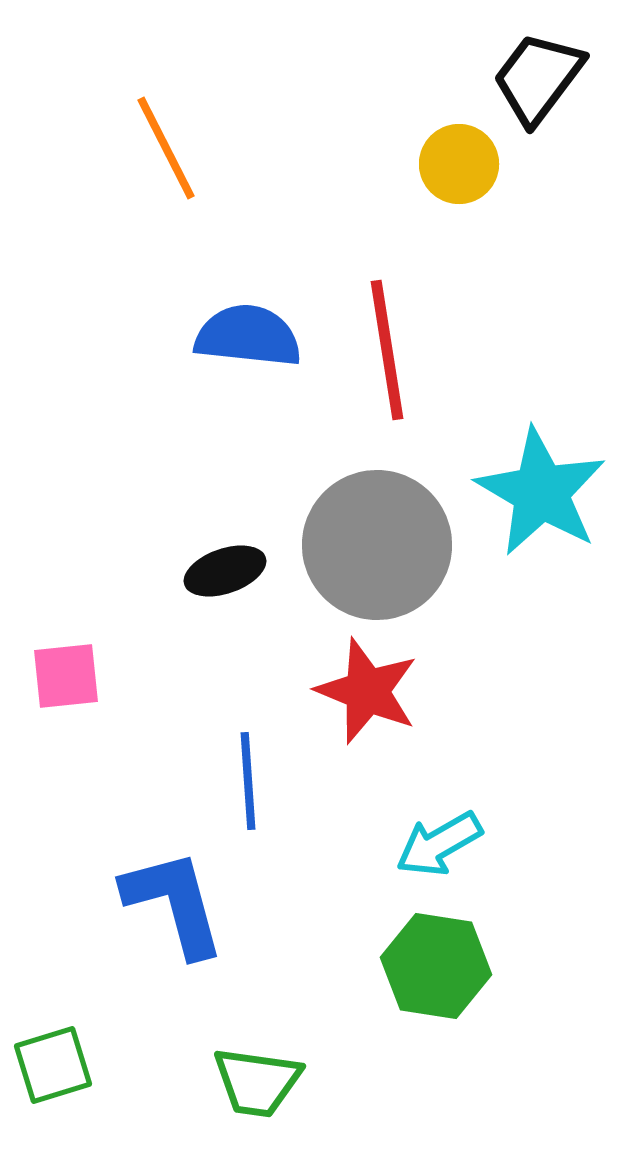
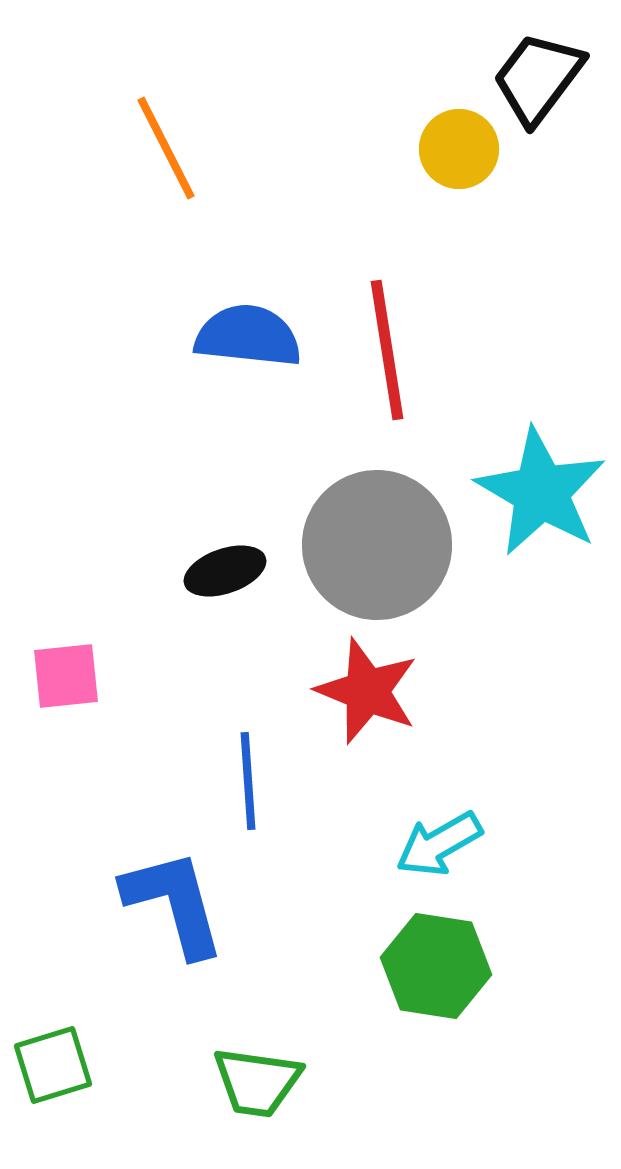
yellow circle: moved 15 px up
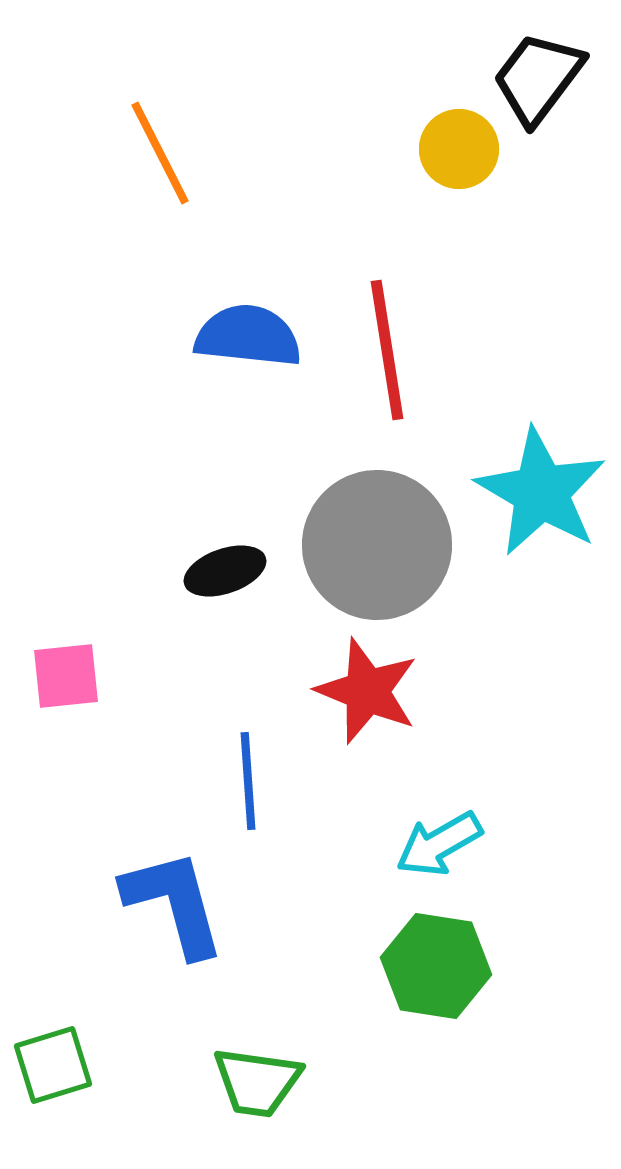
orange line: moved 6 px left, 5 px down
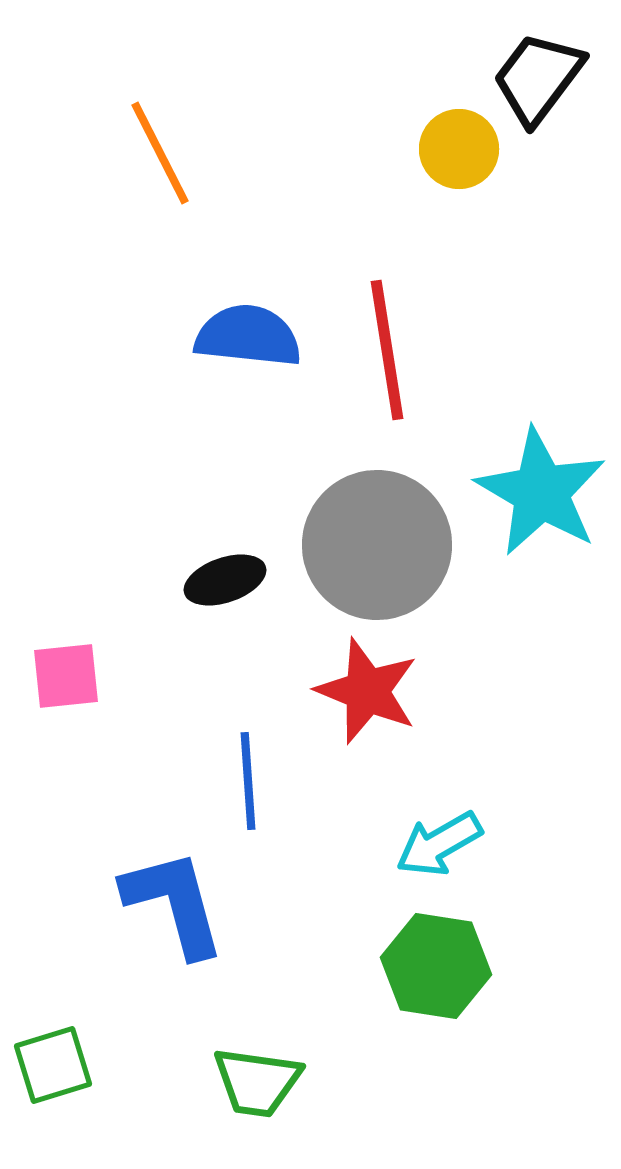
black ellipse: moved 9 px down
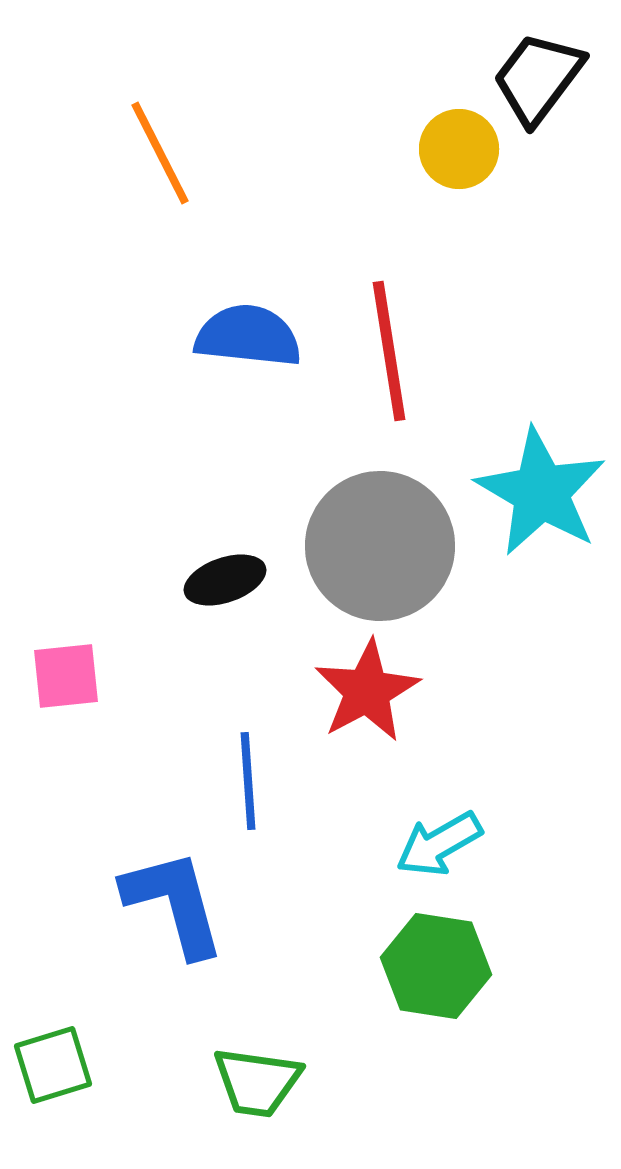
red line: moved 2 px right, 1 px down
gray circle: moved 3 px right, 1 px down
red star: rotated 22 degrees clockwise
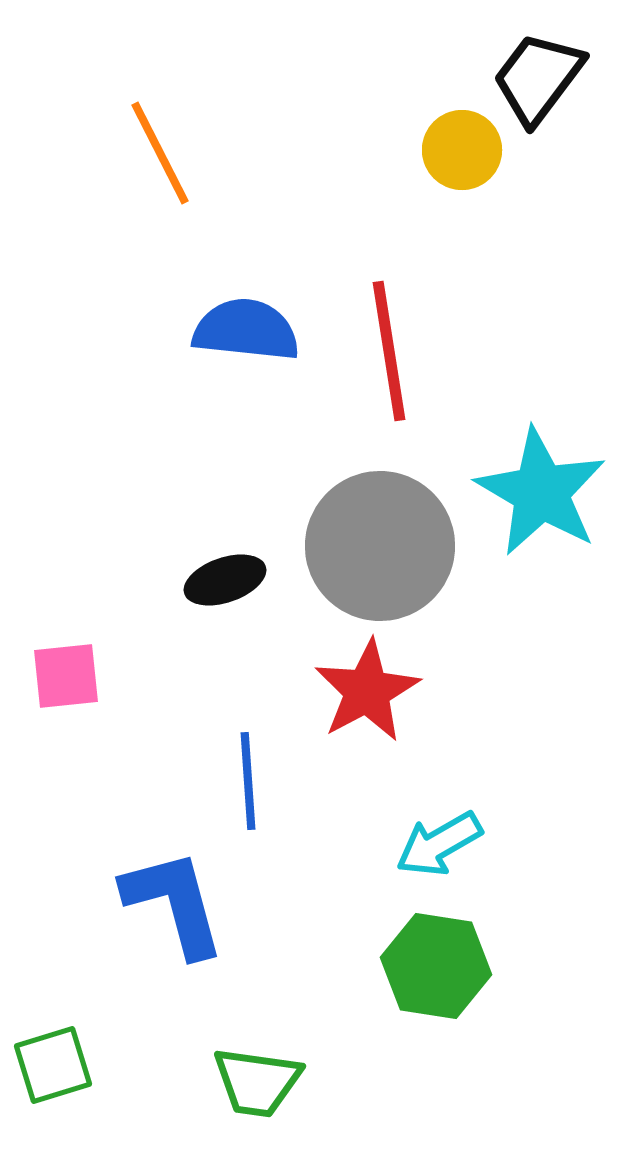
yellow circle: moved 3 px right, 1 px down
blue semicircle: moved 2 px left, 6 px up
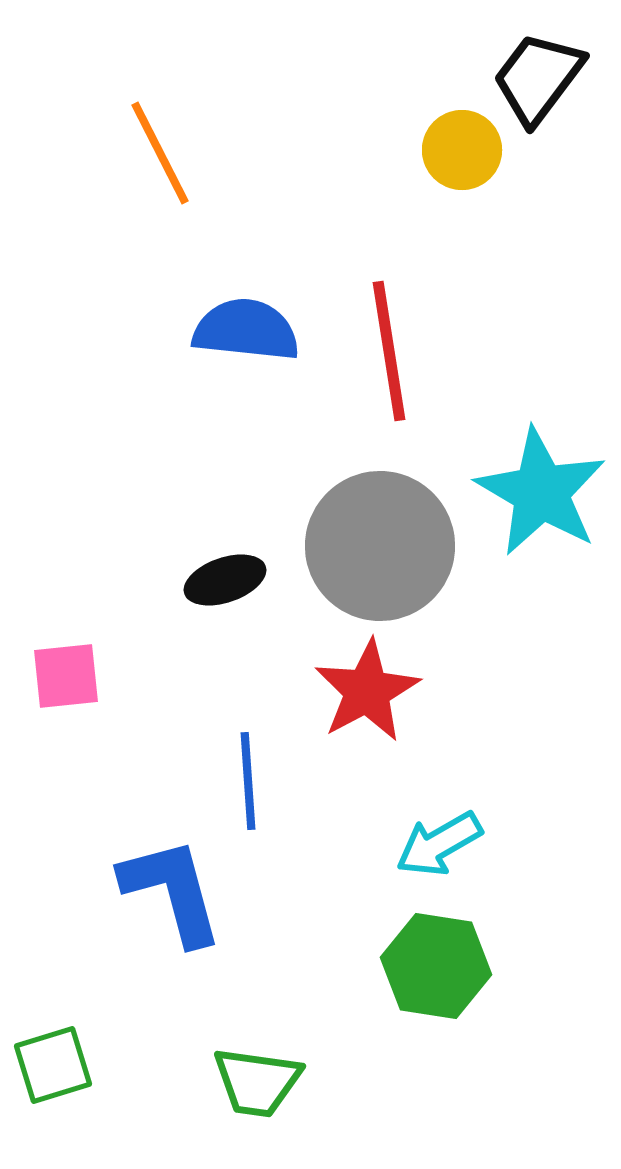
blue L-shape: moved 2 px left, 12 px up
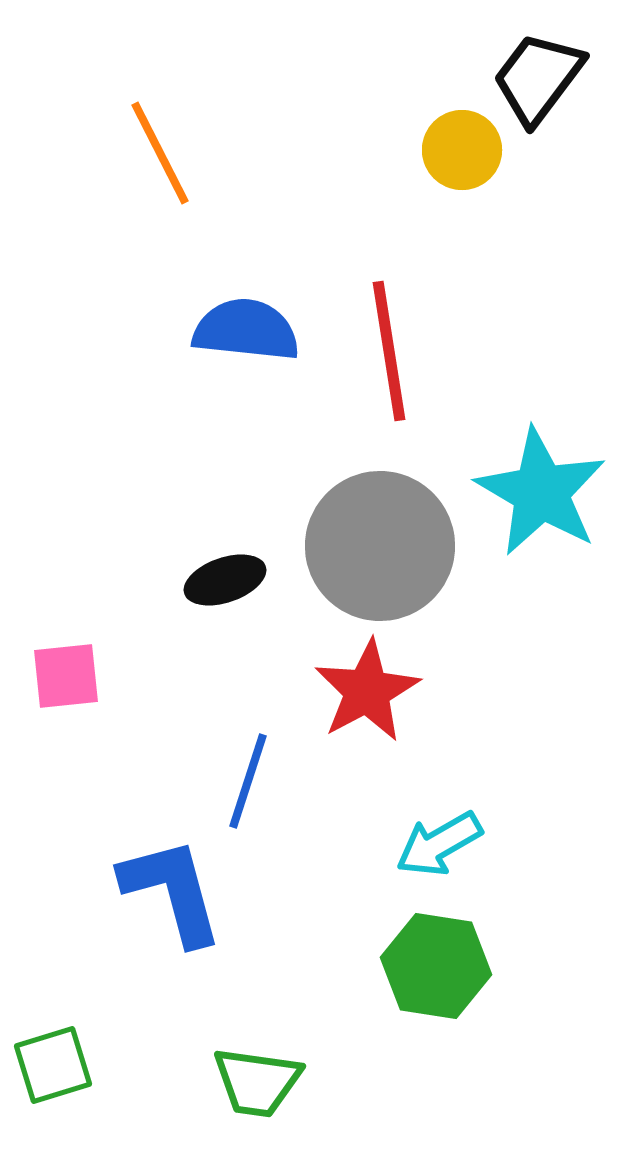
blue line: rotated 22 degrees clockwise
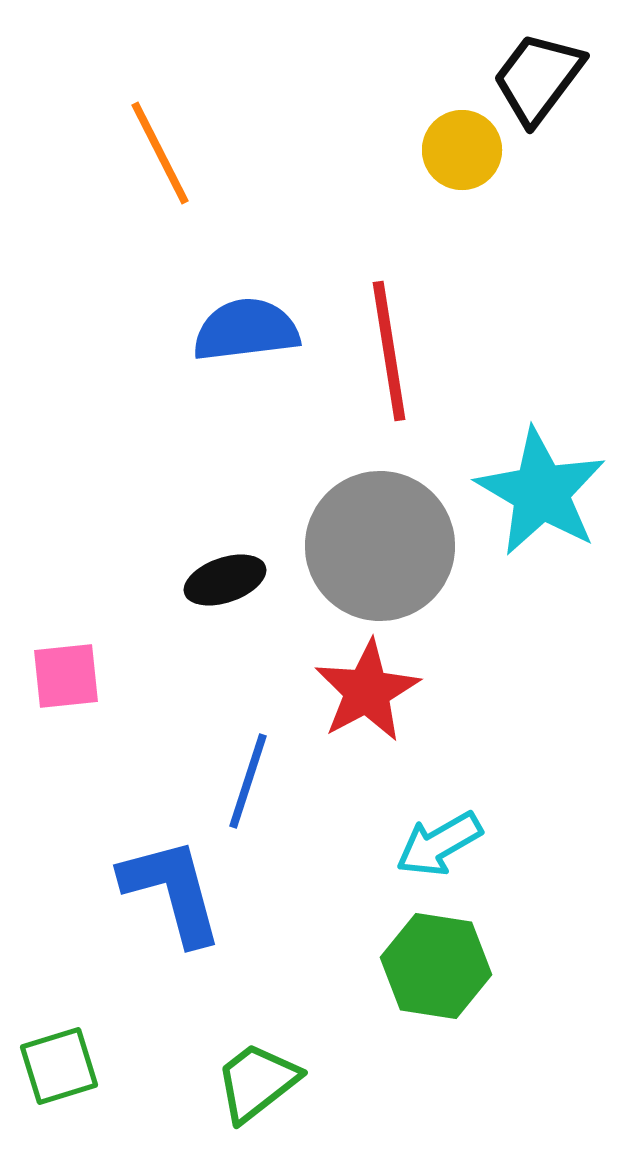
blue semicircle: rotated 13 degrees counterclockwise
green square: moved 6 px right, 1 px down
green trapezoid: rotated 134 degrees clockwise
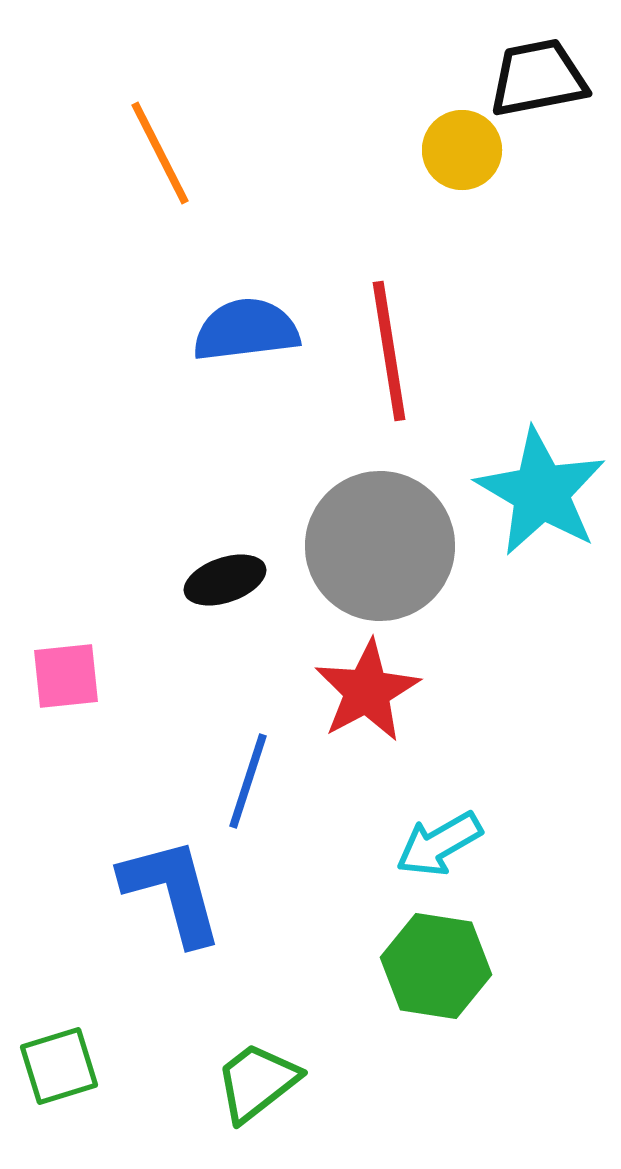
black trapezoid: rotated 42 degrees clockwise
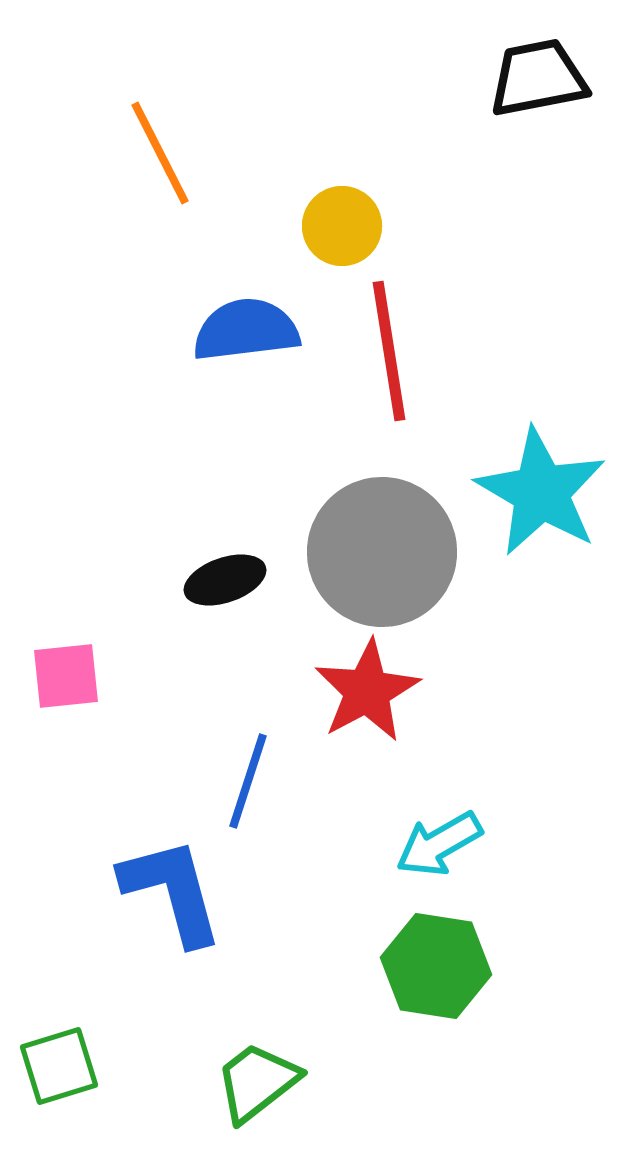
yellow circle: moved 120 px left, 76 px down
gray circle: moved 2 px right, 6 px down
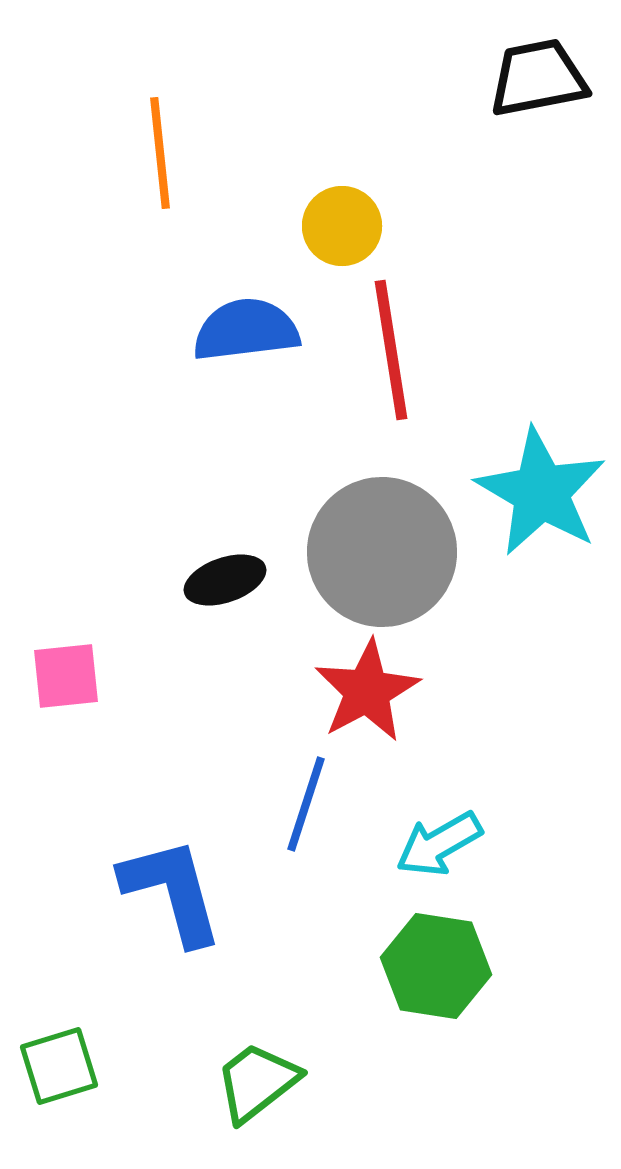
orange line: rotated 21 degrees clockwise
red line: moved 2 px right, 1 px up
blue line: moved 58 px right, 23 px down
